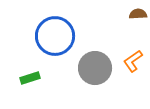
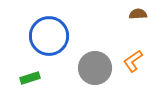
blue circle: moved 6 px left
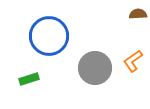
green rectangle: moved 1 px left, 1 px down
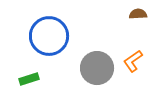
gray circle: moved 2 px right
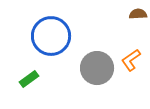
blue circle: moved 2 px right
orange L-shape: moved 2 px left, 1 px up
green rectangle: rotated 18 degrees counterclockwise
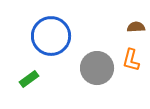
brown semicircle: moved 2 px left, 13 px down
orange L-shape: rotated 40 degrees counterclockwise
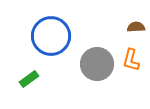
gray circle: moved 4 px up
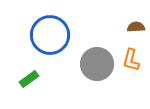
blue circle: moved 1 px left, 1 px up
